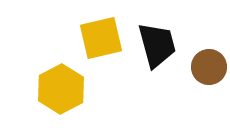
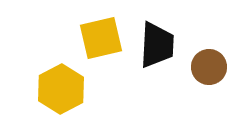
black trapezoid: rotated 18 degrees clockwise
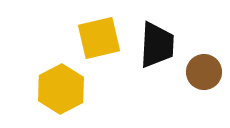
yellow square: moved 2 px left
brown circle: moved 5 px left, 5 px down
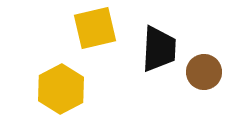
yellow square: moved 4 px left, 10 px up
black trapezoid: moved 2 px right, 4 px down
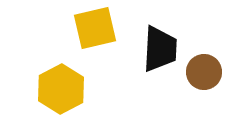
black trapezoid: moved 1 px right
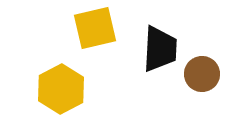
brown circle: moved 2 px left, 2 px down
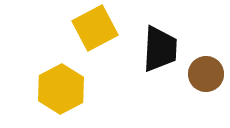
yellow square: rotated 15 degrees counterclockwise
brown circle: moved 4 px right
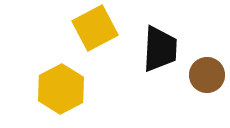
brown circle: moved 1 px right, 1 px down
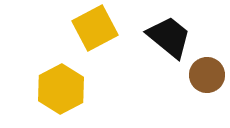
black trapezoid: moved 9 px right, 12 px up; rotated 54 degrees counterclockwise
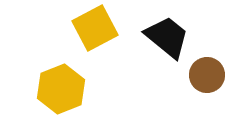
black trapezoid: moved 2 px left
yellow hexagon: rotated 6 degrees clockwise
